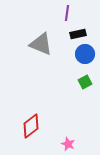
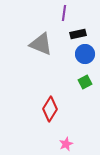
purple line: moved 3 px left
red diamond: moved 19 px right, 17 px up; rotated 20 degrees counterclockwise
pink star: moved 2 px left; rotated 24 degrees clockwise
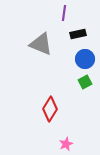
blue circle: moved 5 px down
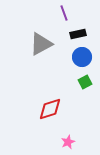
purple line: rotated 28 degrees counterclockwise
gray triangle: rotated 50 degrees counterclockwise
blue circle: moved 3 px left, 2 px up
red diamond: rotated 40 degrees clockwise
pink star: moved 2 px right, 2 px up
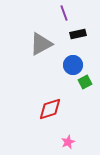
blue circle: moved 9 px left, 8 px down
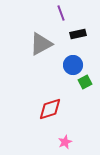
purple line: moved 3 px left
pink star: moved 3 px left
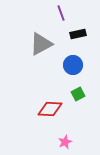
green square: moved 7 px left, 12 px down
red diamond: rotated 20 degrees clockwise
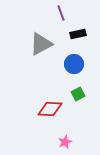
blue circle: moved 1 px right, 1 px up
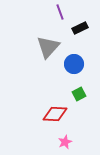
purple line: moved 1 px left, 1 px up
black rectangle: moved 2 px right, 6 px up; rotated 14 degrees counterclockwise
gray triangle: moved 7 px right, 3 px down; rotated 20 degrees counterclockwise
green square: moved 1 px right
red diamond: moved 5 px right, 5 px down
